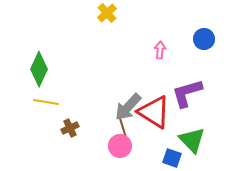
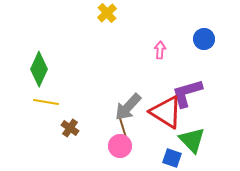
red triangle: moved 12 px right
brown cross: rotated 30 degrees counterclockwise
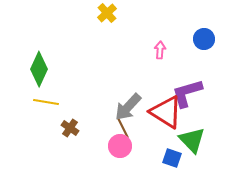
brown line: rotated 10 degrees counterclockwise
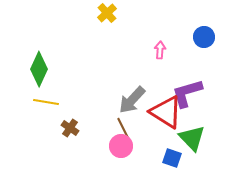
blue circle: moved 2 px up
gray arrow: moved 4 px right, 7 px up
green triangle: moved 2 px up
pink circle: moved 1 px right
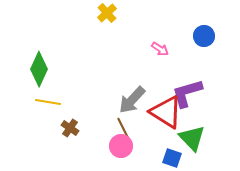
blue circle: moved 1 px up
pink arrow: moved 1 px up; rotated 120 degrees clockwise
yellow line: moved 2 px right
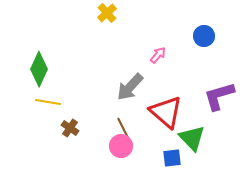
pink arrow: moved 2 px left, 6 px down; rotated 84 degrees counterclockwise
purple L-shape: moved 32 px right, 3 px down
gray arrow: moved 2 px left, 13 px up
red triangle: rotated 9 degrees clockwise
blue square: rotated 24 degrees counterclockwise
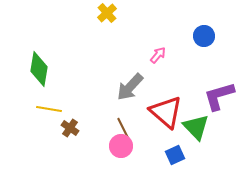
green diamond: rotated 16 degrees counterclockwise
yellow line: moved 1 px right, 7 px down
green triangle: moved 4 px right, 11 px up
blue square: moved 3 px right, 3 px up; rotated 18 degrees counterclockwise
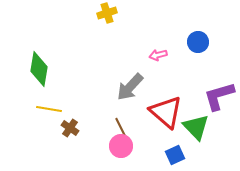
yellow cross: rotated 24 degrees clockwise
blue circle: moved 6 px left, 6 px down
pink arrow: rotated 144 degrees counterclockwise
brown line: moved 2 px left
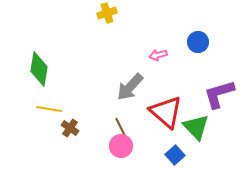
purple L-shape: moved 2 px up
blue square: rotated 18 degrees counterclockwise
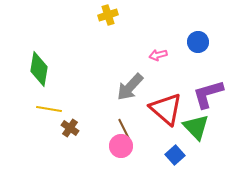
yellow cross: moved 1 px right, 2 px down
purple L-shape: moved 11 px left
red triangle: moved 3 px up
brown line: moved 3 px right, 1 px down
